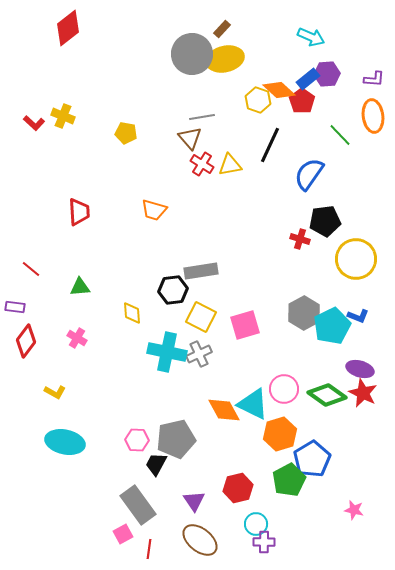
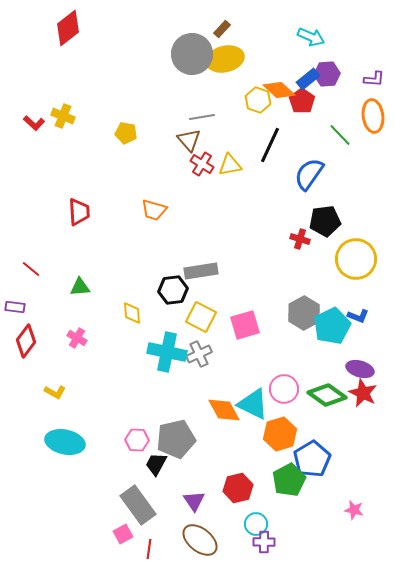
brown triangle at (190, 138): moved 1 px left, 2 px down
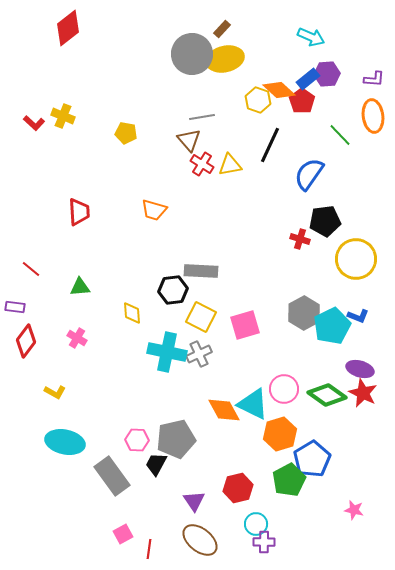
gray rectangle at (201, 271): rotated 12 degrees clockwise
gray rectangle at (138, 505): moved 26 px left, 29 px up
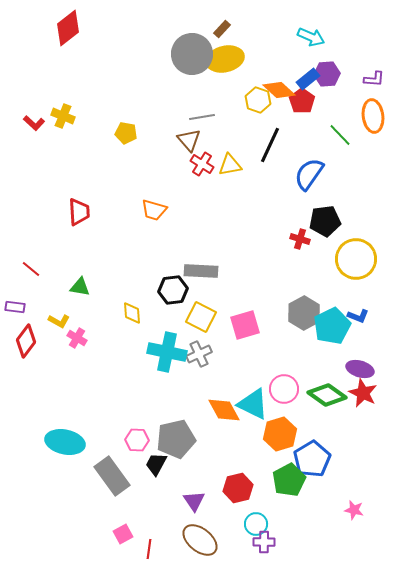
green triangle at (80, 287): rotated 15 degrees clockwise
yellow L-shape at (55, 392): moved 4 px right, 71 px up
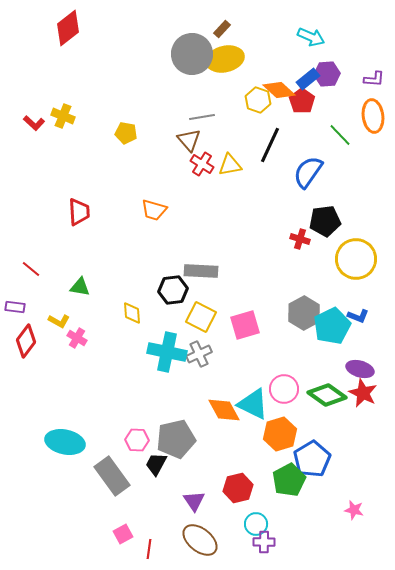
blue semicircle at (309, 174): moved 1 px left, 2 px up
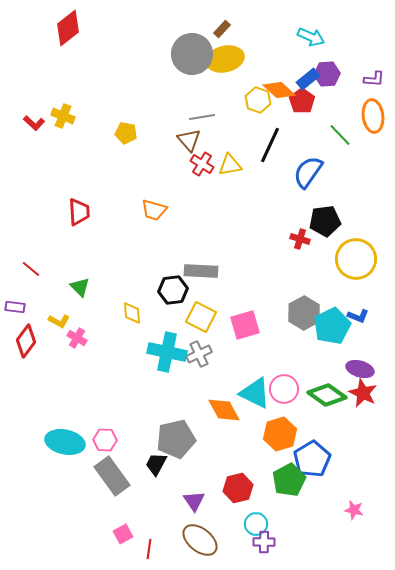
green triangle at (80, 287): rotated 35 degrees clockwise
cyan triangle at (253, 404): moved 2 px right, 11 px up
pink hexagon at (137, 440): moved 32 px left
